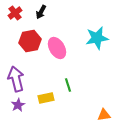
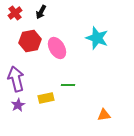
cyan star: rotated 30 degrees clockwise
green line: rotated 72 degrees counterclockwise
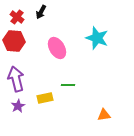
red cross: moved 2 px right, 4 px down; rotated 16 degrees counterclockwise
red hexagon: moved 16 px left; rotated 15 degrees clockwise
yellow rectangle: moved 1 px left
purple star: moved 1 px down
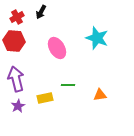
red cross: rotated 24 degrees clockwise
orange triangle: moved 4 px left, 20 px up
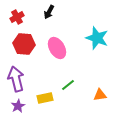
black arrow: moved 8 px right
red hexagon: moved 10 px right, 3 px down
green line: rotated 40 degrees counterclockwise
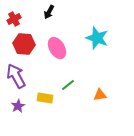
red cross: moved 3 px left, 2 px down
purple arrow: moved 3 px up; rotated 15 degrees counterclockwise
yellow rectangle: rotated 21 degrees clockwise
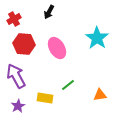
cyan star: rotated 15 degrees clockwise
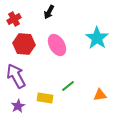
pink ellipse: moved 3 px up
green line: moved 1 px down
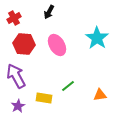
red cross: moved 1 px up
yellow rectangle: moved 1 px left
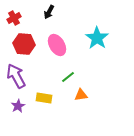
green line: moved 9 px up
orange triangle: moved 19 px left
